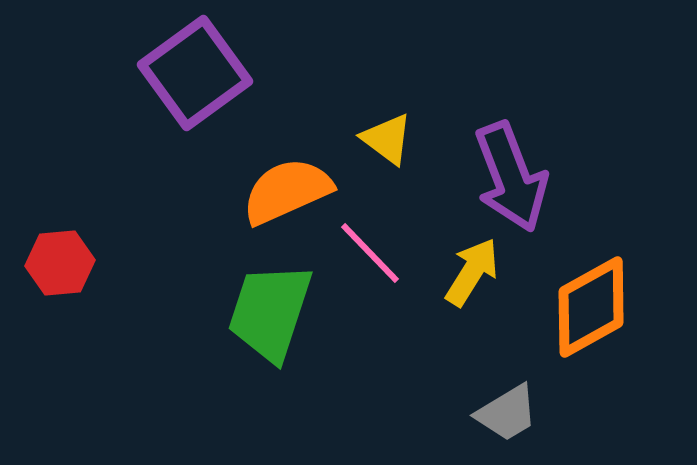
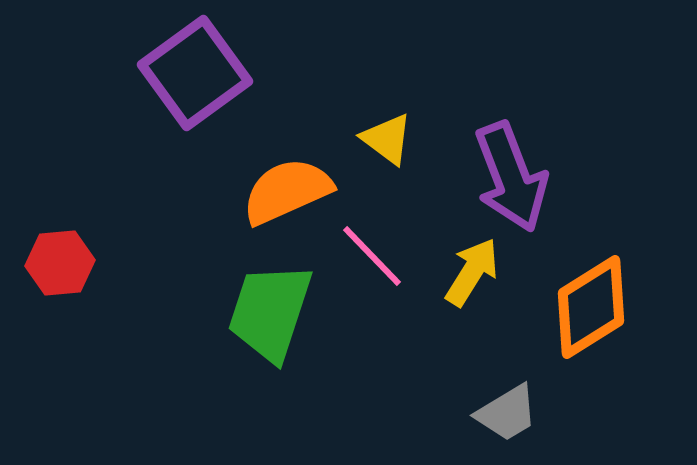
pink line: moved 2 px right, 3 px down
orange diamond: rotated 3 degrees counterclockwise
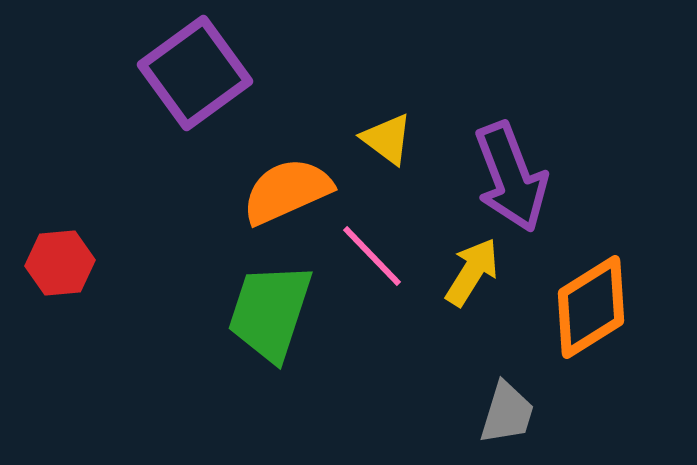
gray trapezoid: rotated 42 degrees counterclockwise
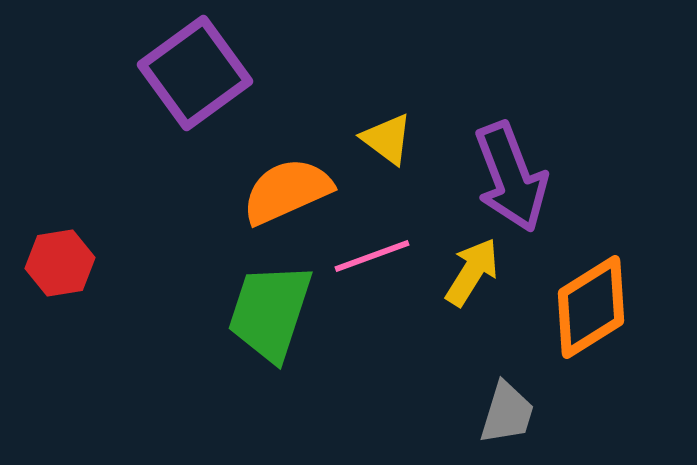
pink line: rotated 66 degrees counterclockwise
red hexagon: rotated 4 degrees counterclockwise
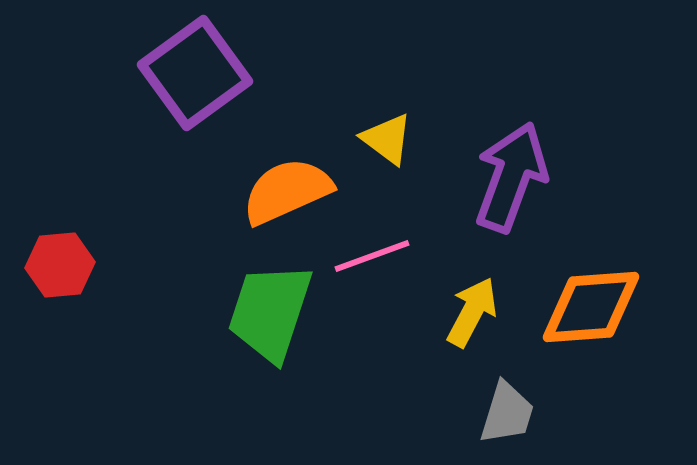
purple arrow: rotated 139 degrees counterclockwise
red hexagon: moved 2 px down; rotated 4 degrees clockwise
yellow arrow: moved 40 px down; rotated 4 degrees counterclockwise
orange diamond: rotated 28 degrees clockwise
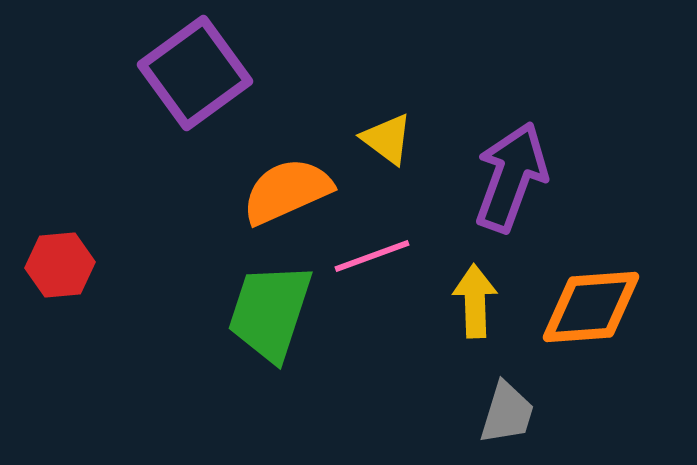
yellow arrow: moved 3 px right, 11 px up; rotated 30 degrees counterclockwise
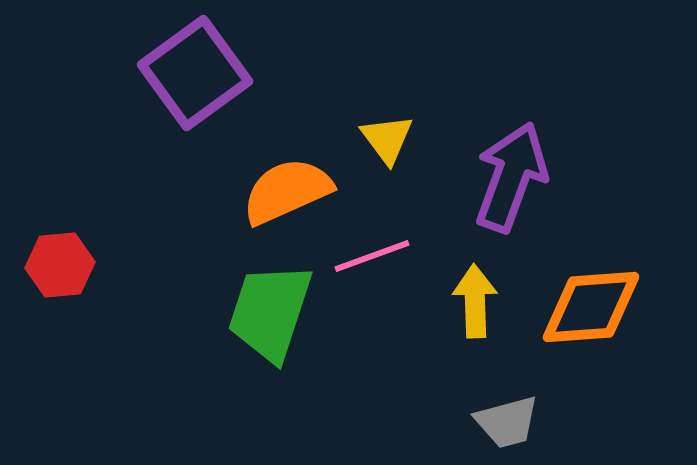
yellow triangle: rotated 16 degrees clockwise
gray trapezoid: moved 9 px down; rotated 58 degrees clockwise
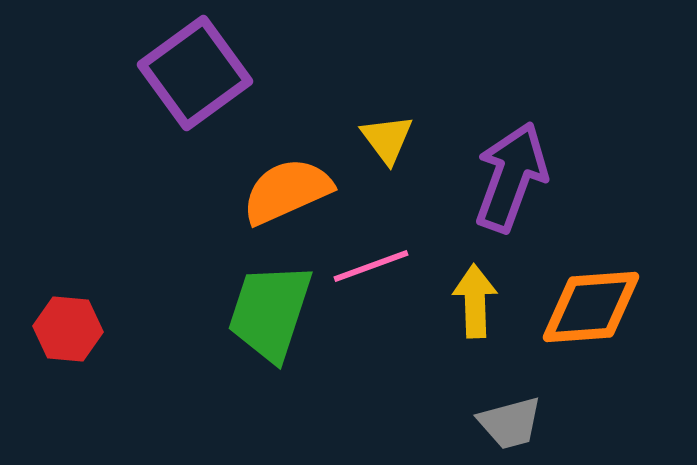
pink line: moved 1 px left, 10 px down
red hexagon: moved 8 px right, 64 px down; rotated 10 degrees clockwise
gray trapezoid: moved 3 px right, 1 px down
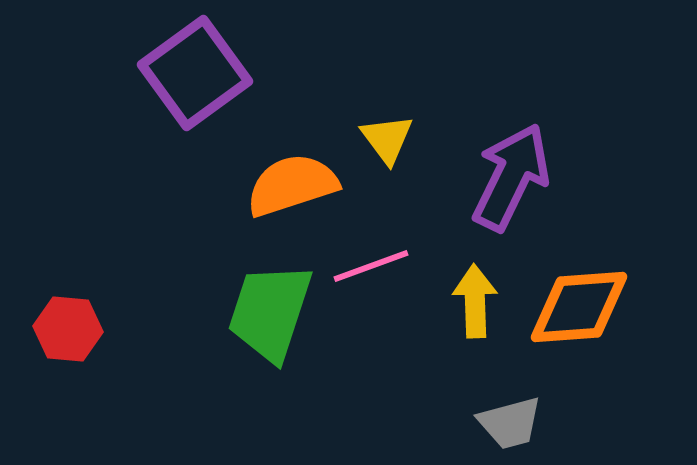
purple arrow: rotated 6 degrees clockwise
orange semicircle: moved 5 px right, 6 px up; rotated 6 degrees clockwise
orange diamond: moved 12 px left
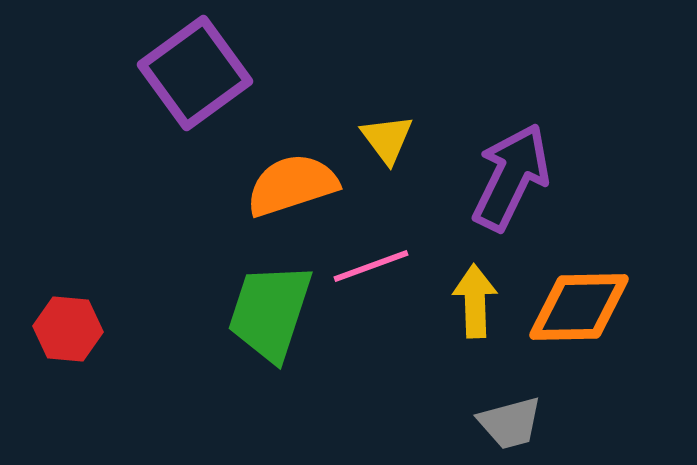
orange diamond: rotated 3 degrees clockwise
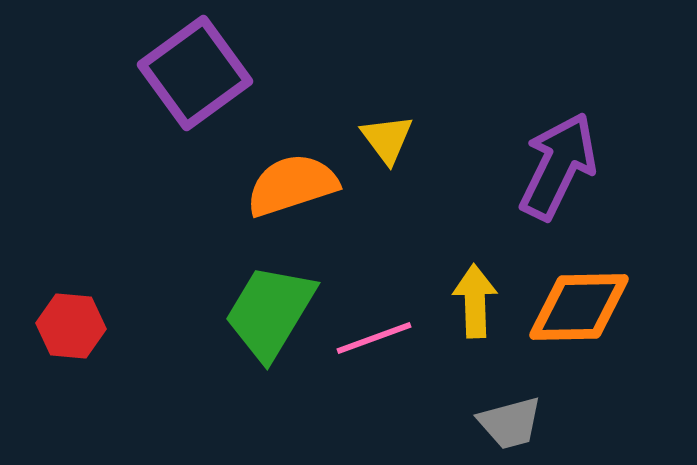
purple arrow: moved 47 px right, 11 px up
pink line: moved 3 px right, 72 px down
green trapezoid: rotated 13 degrees clockwise
red hexagon: moved 3 px right, 3 px up
